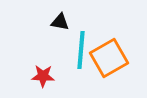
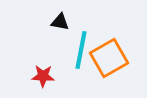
cyan line: rotated 6 degrees clockwise
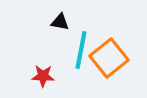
orange square: rotated 9 degrees counterclockwise
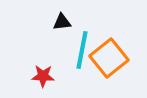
black triangle: moved 2 px right; rotated 18 degrees counterclockwise
cyan line: moved 1 px right
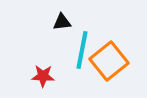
orange square: moved 3 px down
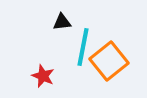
cyan line: moved 1 px right, 3 px up
red star: rotated 20 degrees clockwise
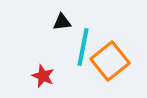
orange square: moved 1 px right
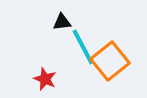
cyan line: rotated 39 degrees counterclockwise
red star: moved 2 px right, 3 px down
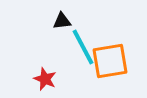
black triangle: moved 1 px up
orange square: rotated 30 degrees clockwise
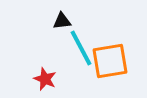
cyan line: moved 2 px left, 1 px down
